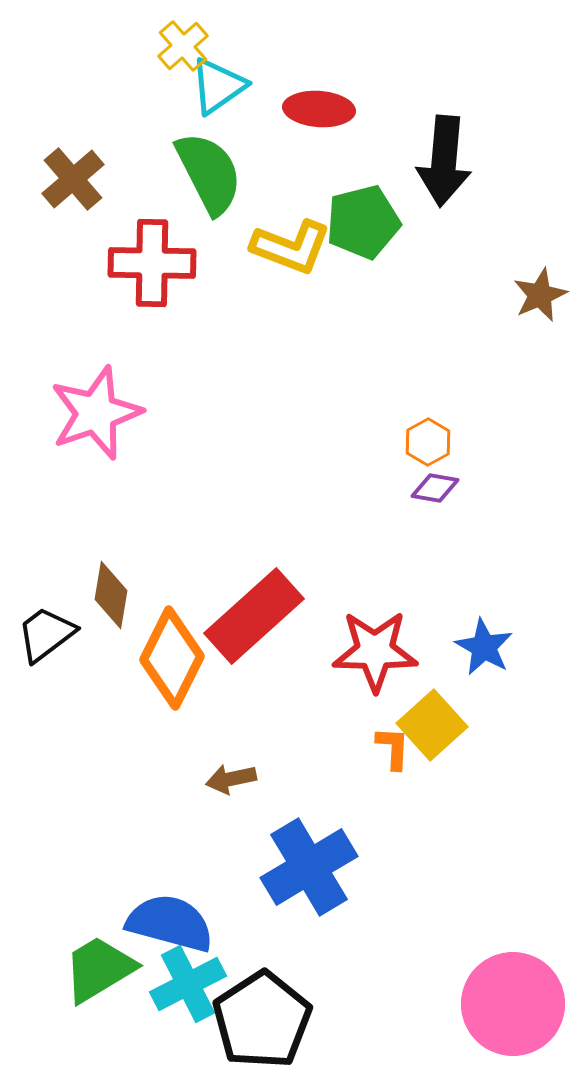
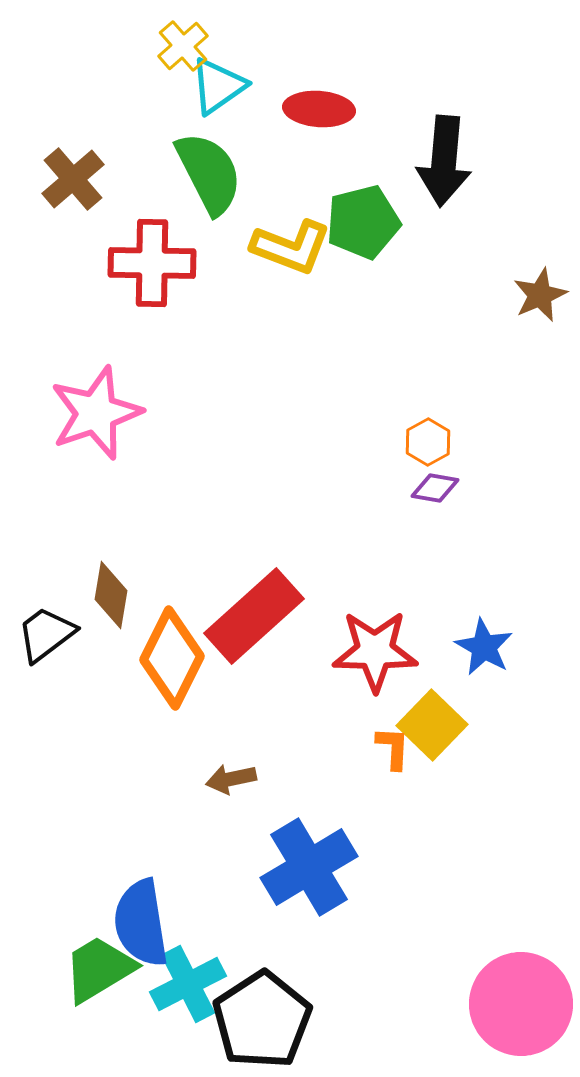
yellow square: rotated 4 degrees counterclockwise
blue semicircle: moved 29 px left; rotated 114 degrees counterclockwise
pink circle: moved 8 px right
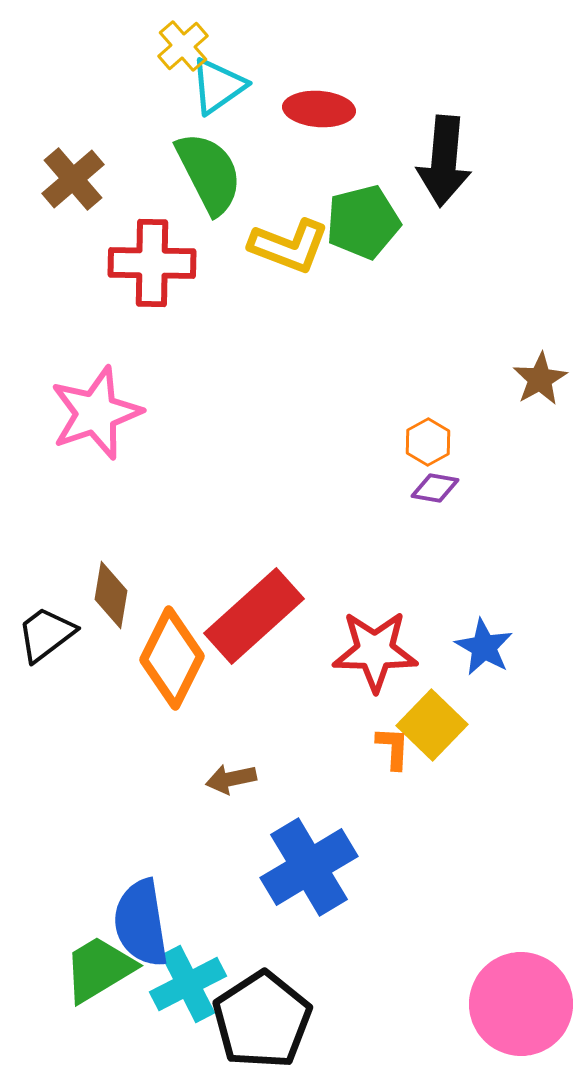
yellow L-shape: moved 2 px left, 1 px up
brown star: moved 84 px down; rotated 6 degrees counterclockwise
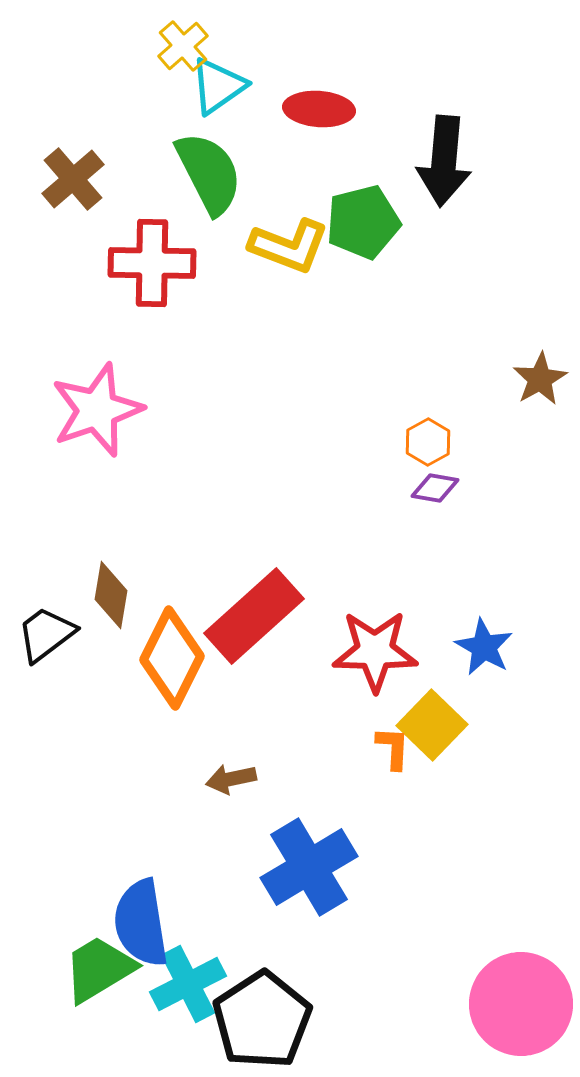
pink star: moved 1 px right, 3 px up
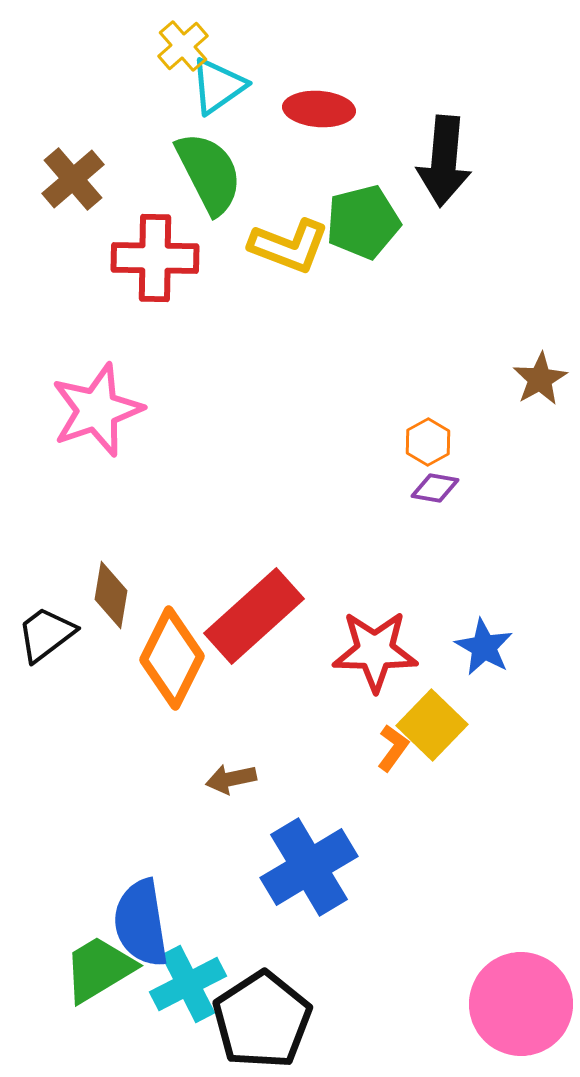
red cross: moved 3 px right, 5 px up
orange L-shape: rotated 33 degrees clockwise
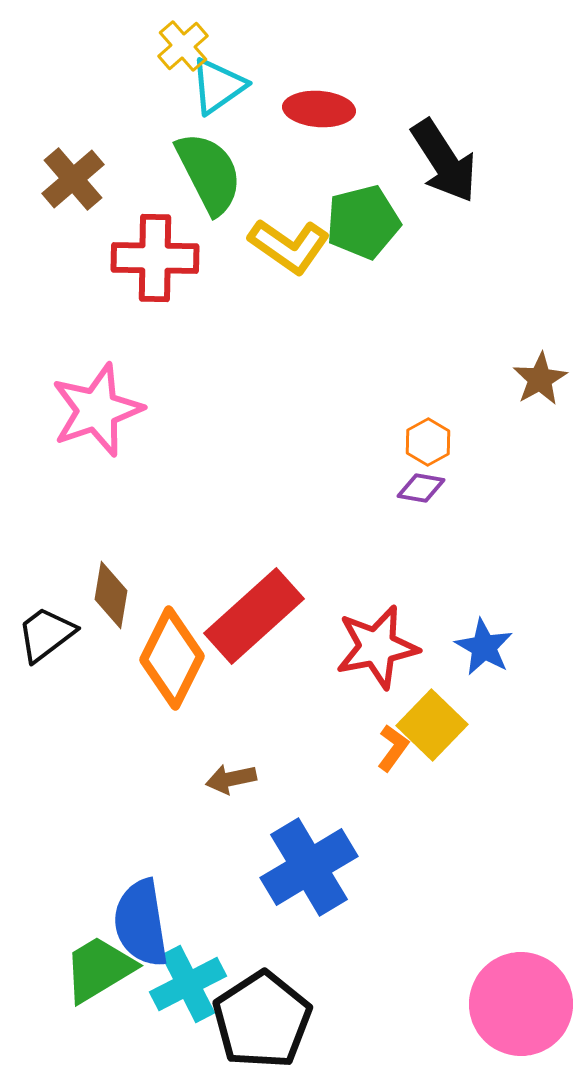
black arrow: rotated 38 degrees counterclockwise
yellow L-shape: rotated 14 degrees clockwise
purple diamond: moved 14 px left
red star: moved 2 px right, 4 px up; rotated 12 degrees counterclockwise
